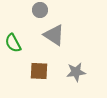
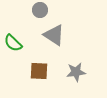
green semicircle: rotated 18 degrees counterclockwise
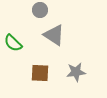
brown square: moved 1 px right, 2 px down
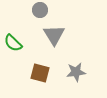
gray triangle: rotated 25 degrees clockwise
brown square: rotated 12 degrees clockwise
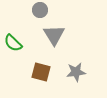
brown square: moved 1 px right, 1 px up
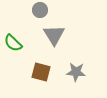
gray star: rotated 12 degrees clockwise
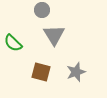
gray circle: moved 2 px right
gray star: rotated 24 degrees counterclockwise
